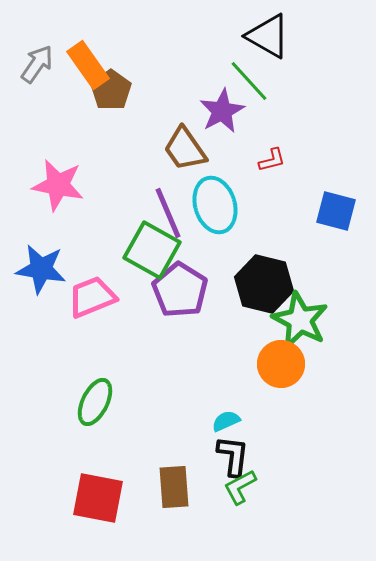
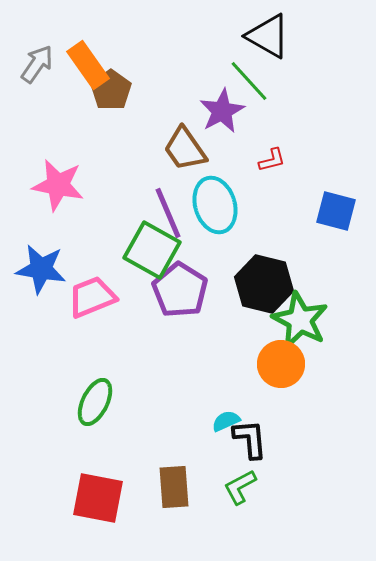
black L-shape: moved 17 px right, 17 px up; rotated 12 degrees counterclockwise
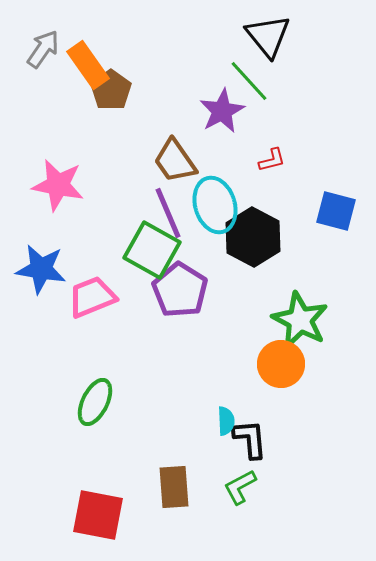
black triangle: rotated 21 degrees clockwise
gray arrow: moved 6 px right, 15 px up
brown trapezoid: moved 10 px left, 12 px down
black hexagon: moved 11 px left, 47 px up; rotated 14 degrees clockwise
cyan semicircle: rotated 112 degrees clockwise
red square: moved 17 px down
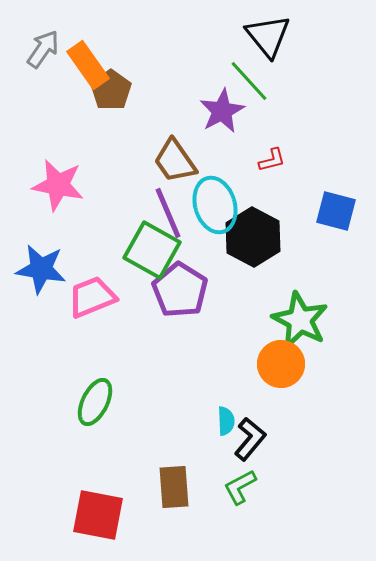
black L-shape: rotated 45 degrees clockwise
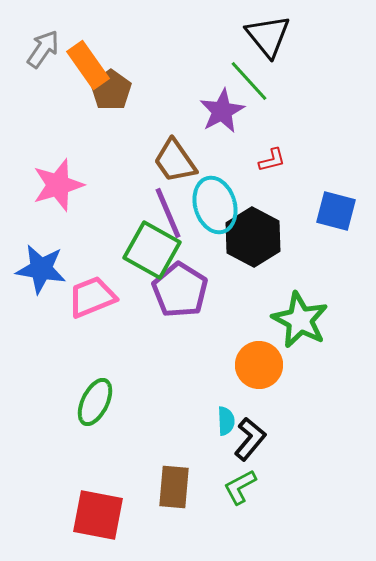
pink star: rotated 28 degrees counterclockwise
orange circle: moved 22 px left, 1 px down
brown rectangle: rotated 9 degrees clockwise
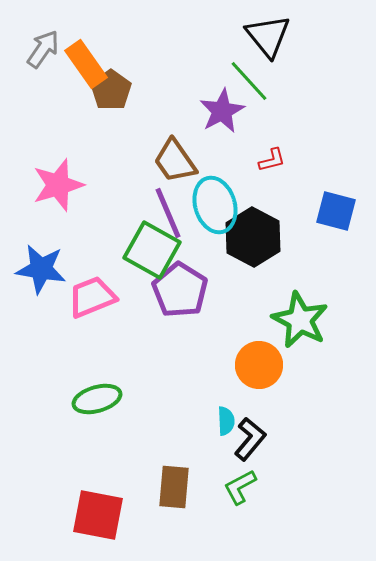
orange rectangle: moved 2 px left, 1 px up
green ellipse: moved 2 px right, 3 px up; rotated 48 degrees clockwise
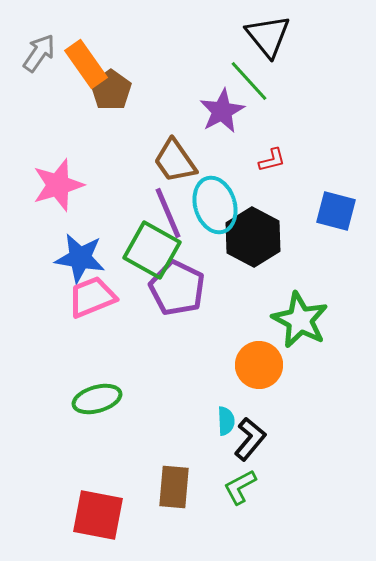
gray arrow: moved 4 px left, 4 px down
blue star: moved 39 px right, 11 px up
purple pentagon: moved 3 px left, 2 px up; rotated 6 degrees counterclockwise
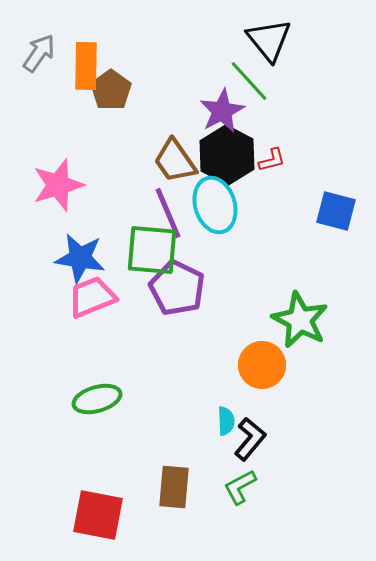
black triangle: moved 1 px right, 4 px down
orange rectangle: moved 2 px down; rotated 36 degrees clockwise
black hexagon: moved 26 px left, 82 px up
green square: rotated 24 degrees counterclockwise
orange circle: moved 3 px right
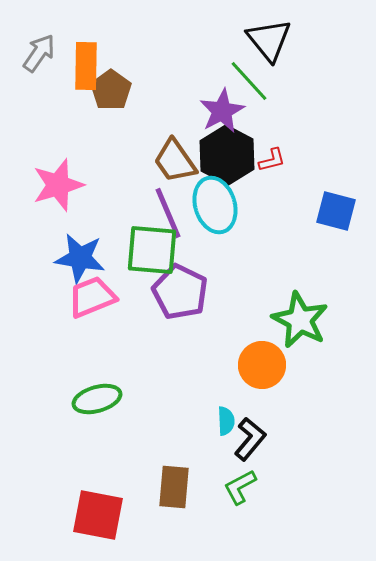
purple pentagon: moved 3 px right, 4 px down
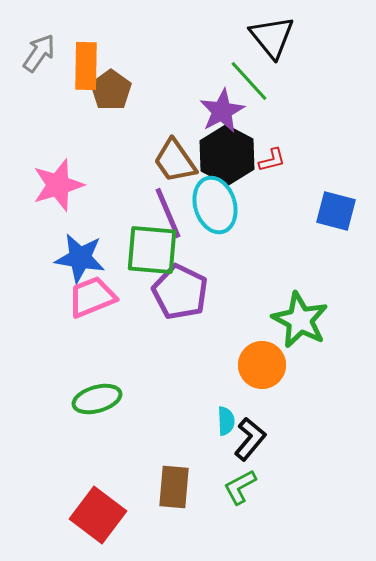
black triangle: moved 3 px right, 3 px up
red square: rotated 26 degrees clockwise
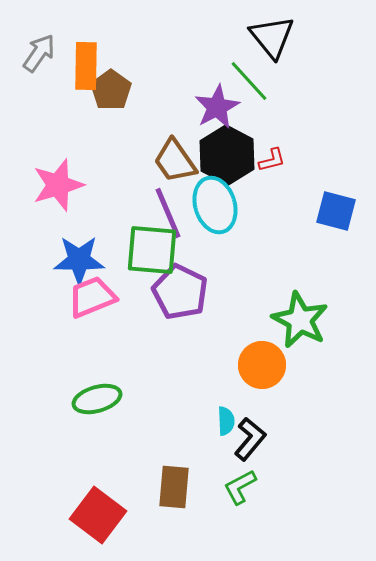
purple star: moved 5 px left, 4 px up
blue star: moved 1 px left, 2 px down; rotated 9 degrees counterclockwise
